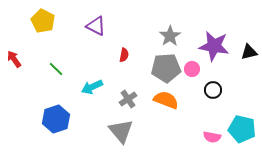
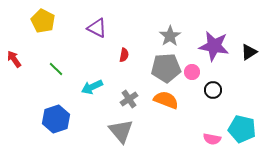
purple triangle: moved 1 px right, 2 px down
black triangle: rotated 18 degrees counterclockwise
pink circle: moved 3 px down
gray cross: moved 1 px right
pink semicircle: moved 2 px down
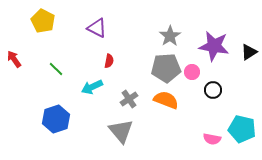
red semicircle: moved 15 px left, 6 px down
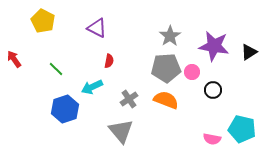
blue hexagon: moved 9 px right, 10 px up
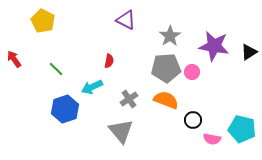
purple triangle: moved 29 px right, 8 px up
black circle: moved 20 px left, 30 px down
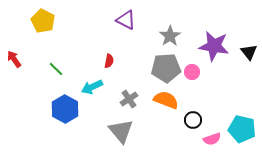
black triangle: rotated 36 degrees counterclockwise
blue hexagon: rotated 12 degrees counterclockwise
pink semicircle: rotated 30 degrees counterclockwise
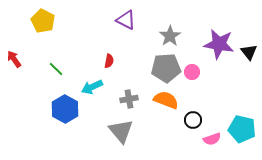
purple star: moved 5 px right, 2 px up
gray cross: rotated 24 degrees clockwise
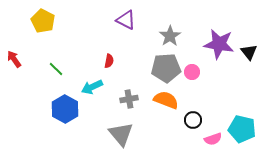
gray triangle: moved 3 px down
pink semicircle: moved 1 px right
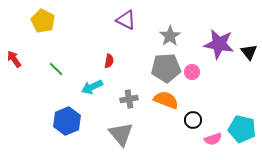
blue hexagon: moved 2 px right, 12 px down; rotated 8 degrees clockwise
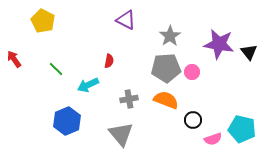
cyan arrow: moved 4 px left, 2 px up
